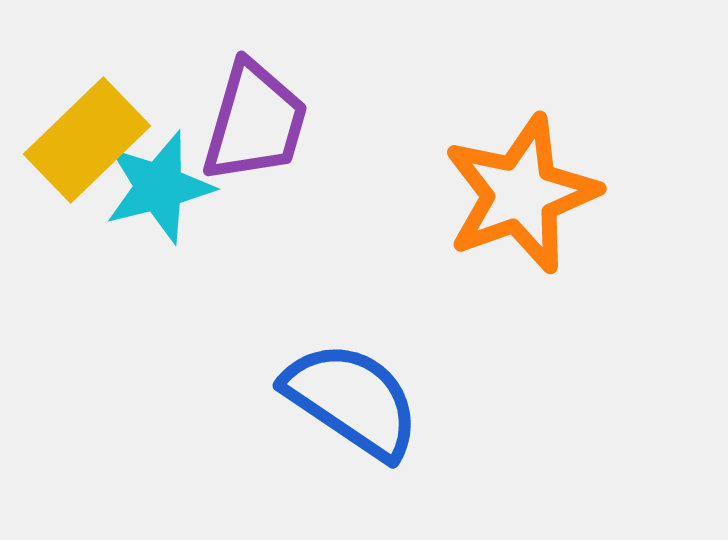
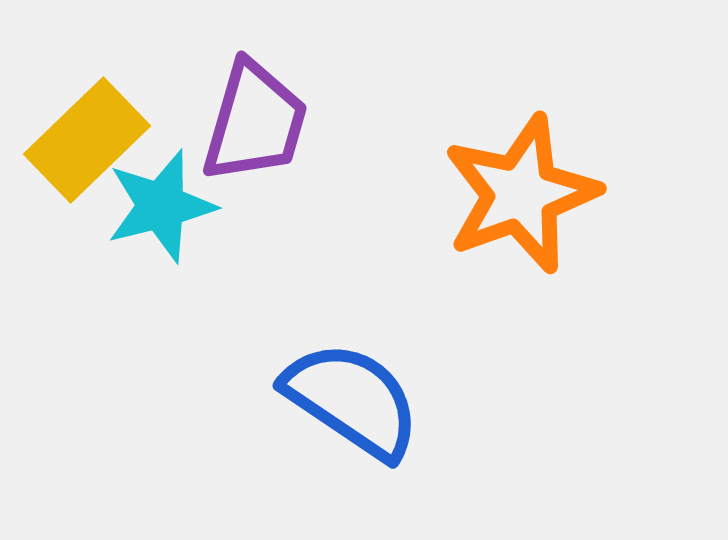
cyan star: moved 2 px right, 19 px down
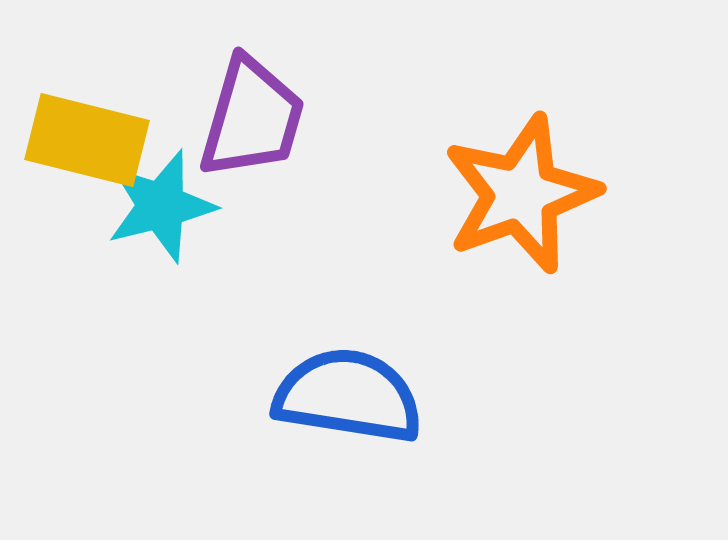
purple trapezoid: moved 3 px left, 4 px up
yellow rectangle: rotated 58 degrees clockwise
blue semicircle: moved 4 px left, 4 px up; rotated 25 degrees counterclockwise
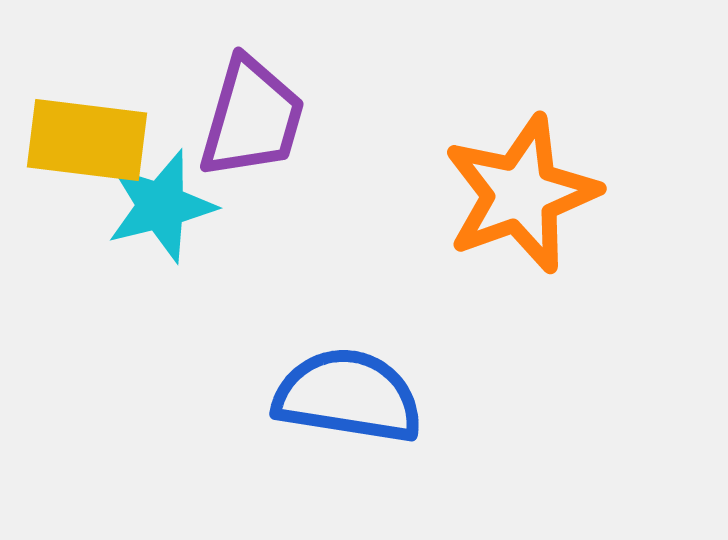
yellow rectangle: rotated 7 degrees counterclockwise
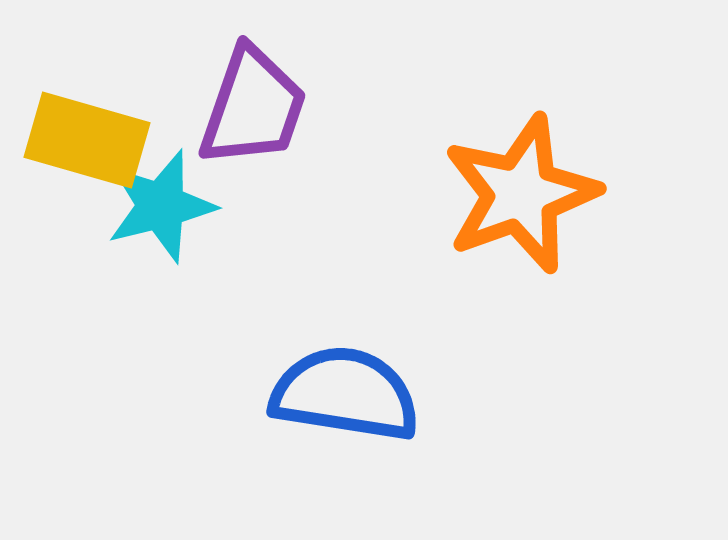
purple trapezoid: moved 1 px right, 11 px up; rotated 3 degrees clockwise
yellow rectangle: rotated 9 degrees clockwise
blue semicircle: moved 3 px left, 2 px up
